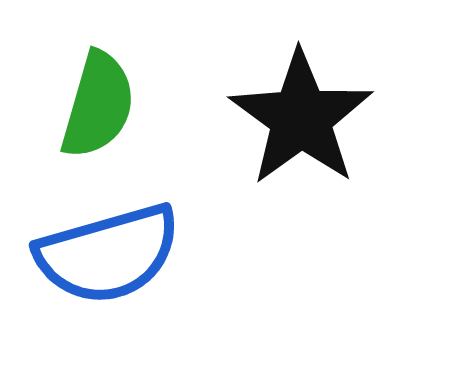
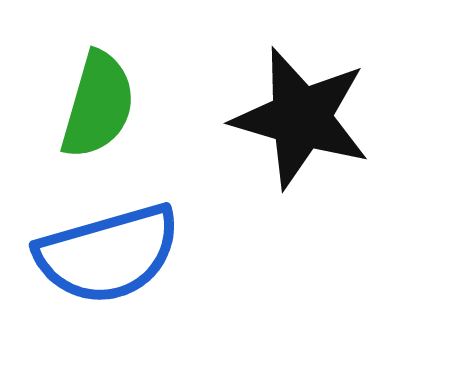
black star: rotated 20 degrees counterclockwise
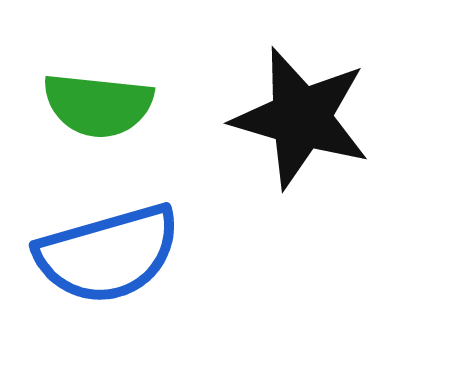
green semicircle: rotated 80 degrees clockwise
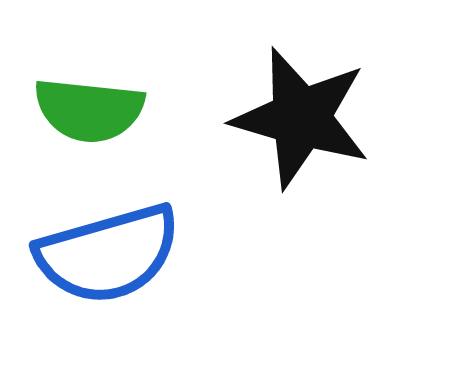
green semicircle: moved 9 px left, 5 px down
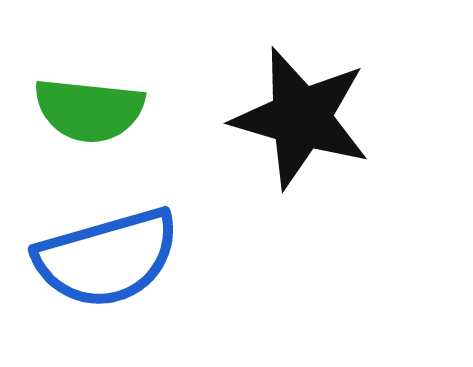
blue semicircle: moved 1 px left, 4 px down
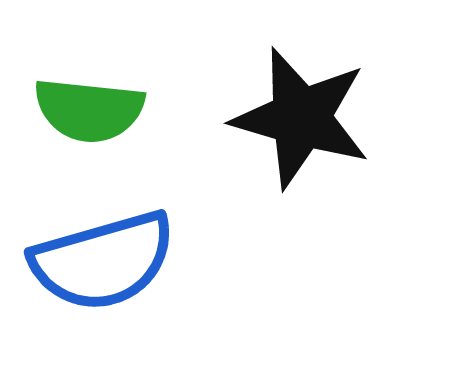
blue semicircle: moved 4 px left, 3 px down
